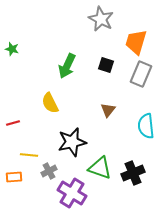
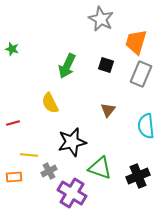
black cross: moved 5 px right, 3 px down
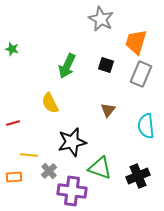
gray cross: rotated 14 degrees counterclockwise
purple cross: moved 2 px up; rotated 24 degrees counterclockwise
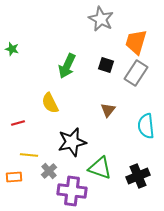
gray rectangle: moved 5 px left, 1 px up; rotated 10 degrees clockwise
red line: moved 5 px right
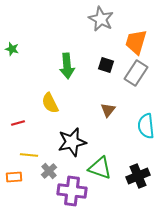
green arrow: rotated 30 degrees counterclockwise
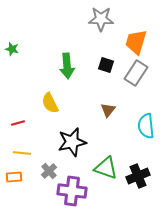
gray star: rotated 25 degrees counterclockwise
yellow line: moved 7 px left, 2 px up
green triangle: moved 6 px right
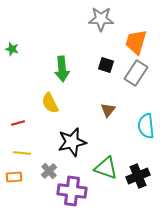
green arrow: moved 5 px left, 3 px down
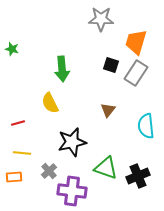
black square: moved 5 px right
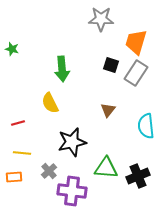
green triangle: rotated 15 degrees counterclockwise
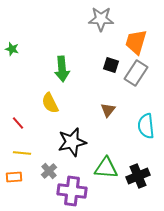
red line: rotated 64 degrees clockwise
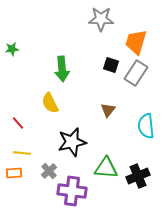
green star: rotated 24 degrees counterclockwise
orange rectangle: moved 4 px up
